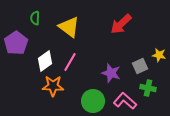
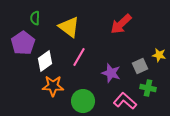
purple pentagon: moved 7 px right
pink line: moved 9 px right, 5 px up
green circle: moved 10 px left
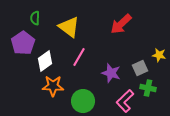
gray square: moved 2 px down
pink L-shape: rotated 85 degrees counterclockwise
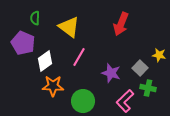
red arrow: rotated 25 degrees counterclockwise
purple pentagon: rotated 15 degrees counterclockwise
gray square: rotated 21 degrees counterclockwise
